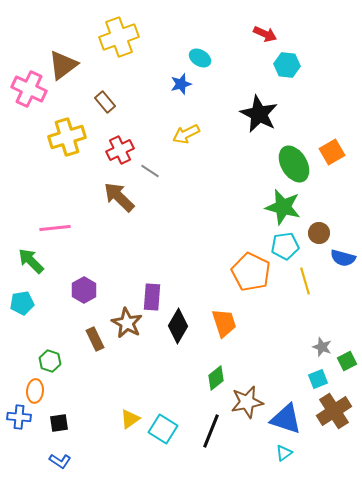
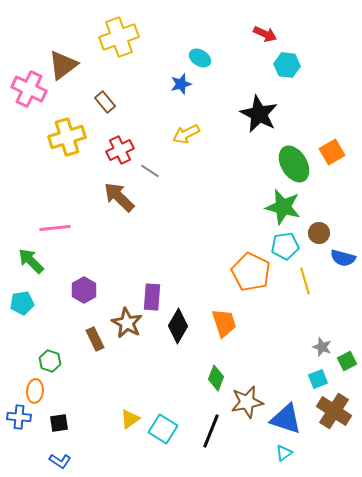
green diamond at (216, 378): rotated 30 degrees counterclockwise
brown cross at (334, 411): rotated 24 degrees counterclockwise
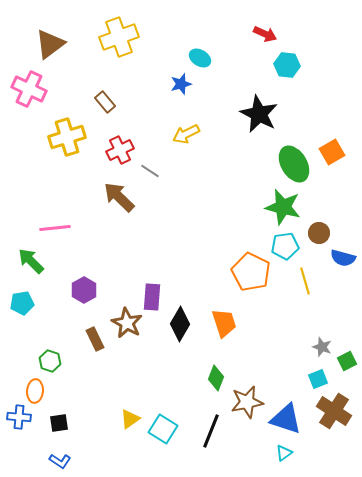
brown triangle at (63, 65): moved 13 px left, 21 px up
black diamond at (178, 326): moved 2 px right, 2 px up
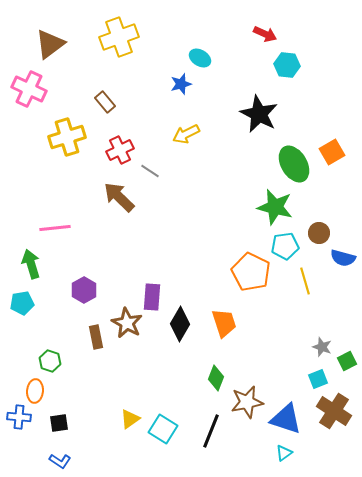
green star at (283, 207): moved 8 px left
green arrow at (31, 261): moved 3 px down; rotated 28 degrees clockwise
brown rectangle at (95, 339): moved 1 px right, 2 px up; rotated 15 degrees clockwise
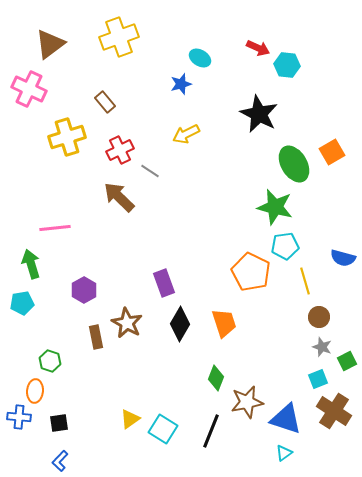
red arrow at (265, 34): moved 7 px left, 14 px down
brown circle at (319, 233): moved 84 px down
purple rectangle at (152, 297): moved 12 px right, 14 px up; rotated 24 degrees counterclockwise
blue L-shape at (60, 461): rotated 100 degrees clockwise
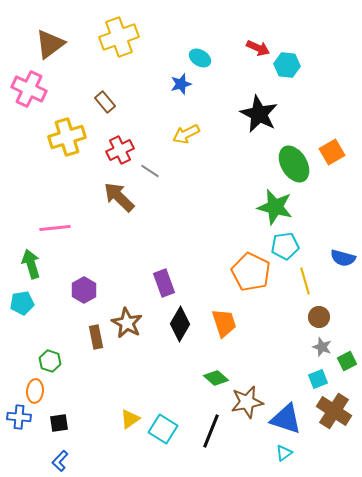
green diamond at (216, 378): rotated 70 degrees counterclockwise
